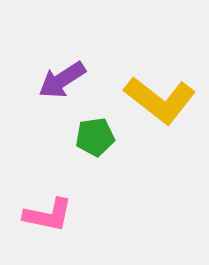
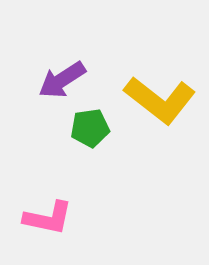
green pentagon: moved 5 px left, 9 px up
pink L-shape: moved 3 px down
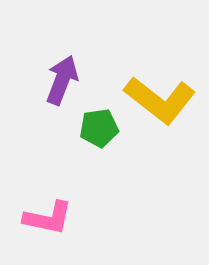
purple arrow: rotated 144 degrees clockwise
green pentagon: moved 9 px right
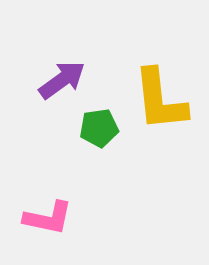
purple arrow: rotated 33 degrees clockwise
yellow L-shape: rotated 46 degrees clockwise
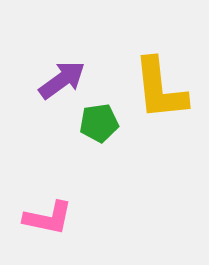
yellow L-shape: moved 11 px up
green pentagon: moved 5 px up
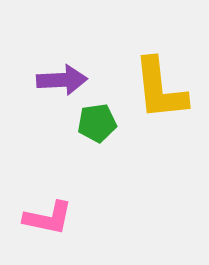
purple arrow: rotated 33 degrees clockwise
green pentagon: moved 2 px left
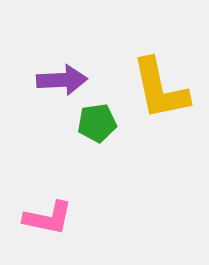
yellow L-shape: rotated 6 degrees counterclockwise
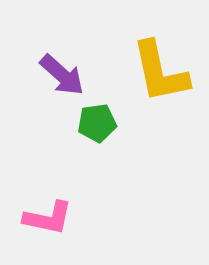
purple arrow: moved 5 px up; rotated 45 degrees clockwise
yellow L-shape: moved 17 px up
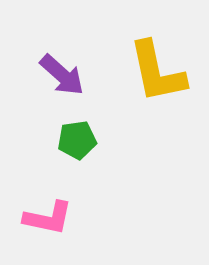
yellow L-shape: moved 3 px left
green pentagon: moved 20 px left, 17 px down
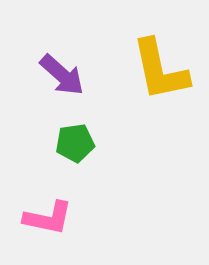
yellow L-shape: moved 3 px right, 2 px up
green pentagon: moved 2 px left, 3 px down
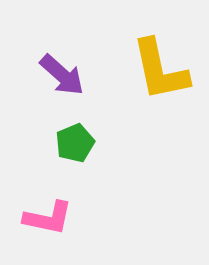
green pentagon: rotated 15 degrees counterclockwise
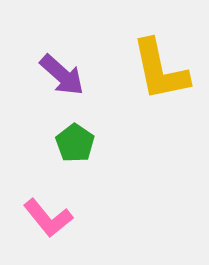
green pentagon: rotated 15 degrees counterclockwise
pink L-shape: rotated 39 degrees clockwise
